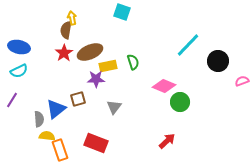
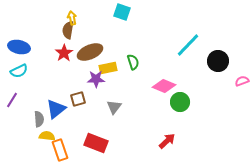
brown semicircle: moved 2 px right
yellow rectangle: moved 2 px down
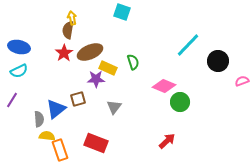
yellow rectangle: rotated 36 degrees clockwise
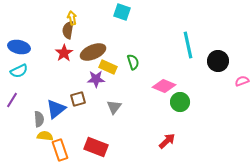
cyan line: rotated 56 degrees counterclockwise
brown ellipse: moved 3 px right
yellow rectangle: moved 1 px up
yellow semicircle: moved 2 px left
red rectangle: moved 4 px down
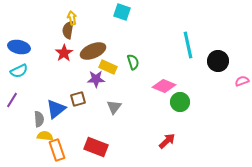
brown ellipse: moved 1 px up
orange rectangle: moved 3 px left
